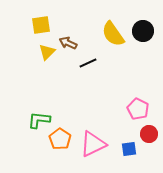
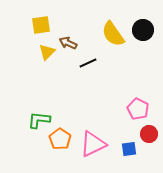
black circle: moved 1 px up
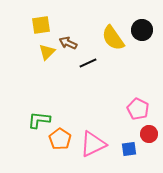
black circle: moved 1 px left
yellow semicircle: moved 4 px down
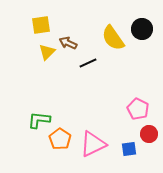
black circle: moved 1 px up
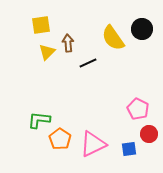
brown arrow: rotated 60 degrees clockwise
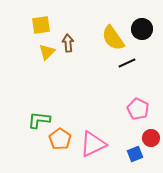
black line: moved 39 px right
red circle: moved 2 px right, 4 px down
blue square: moved 6 px right, 5 px down; rotated 14 degrees counterclockwise
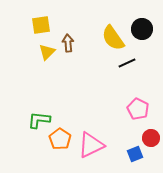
pink triangle: moved 2 px left, 1 px down
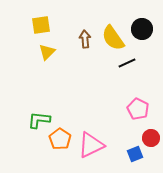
brown arrow: moved 17 px right, 4 px up
